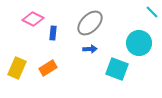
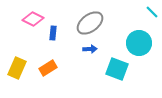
gray ellipse: rotated 8 degrees clockwise
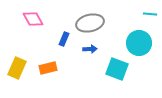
cyan line: moved 2 px left, 2 px down; rotated 40 degrees counterclockwise
pink diamond: rotated 35 degrees clockwise
gray ellipse: rotated 24 degrees clockwise
blue rectangle: moved 11 px right, 6 px down; rotated 16 degrees clockwise
orange rectangle: rotated 18 degrees clockwise
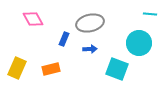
orange rectangle: moved 3 px right, 1 px down
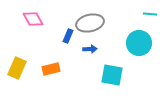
blue rectangle: moved 4 px right, 3 px up
cyan square: moved 5 px left, 6 px down; rotated 10 degrees counterclockwise
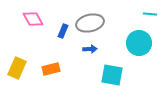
blue rectangle: moved 5 px left, 5 px up
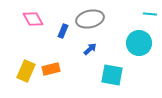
gray ellipse: moved 4 px up
blue arrow: rotated 40 degrees counterclockwise
yellow rectangle: moved 9 px right, 3 px down
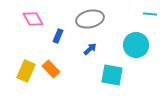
blue rectangle: moved 5 px left, 5 px down
cyan circle: moved 3 px left, 2 px down
orange rectangle: rotated 60 degrees clockwise
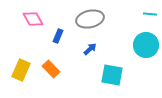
cyan circle: moved 10 px right
yellow rectangle: moved 5 px left, 1 px up
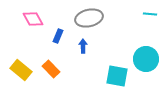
gray ellipse: moved 1 px left, 1 px up
cyan circle: moved 14 px down
blue arrow: moved 7 px left, 3 px up; rotated 48 degrees counterclockwise
yellow rectangle: rotated 75 degrees counterclockwise
cyan square: moved 5 px right, 1 px down
